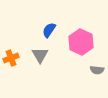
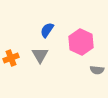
blue semicircle: moved 2 px left
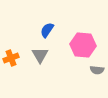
pink hexagon: moved 2 px right, 3 px down; rotated 20 degrees counterclockwise
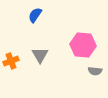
blue semicircle: moved 12 px left, 15 px up
orange cross: moved 3 px down
gray semicircle: moved 2 px left, 1 px down
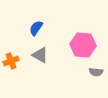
blue semicircle: moved 1 px right, 13 px down
gray triangle: rotated 30 degrees counterclockwise
gray semicircle: moved 1 px right, 1 px down
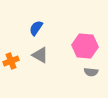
pink hexagon: moved 2 px right, 1 px down
gray semicircle: moved 5 px left
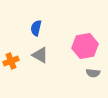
blue semicircle: rotated 21 degrees counterclockwise
pink hexagon: rotated 15 degrees counterclockwise
gray semicircle: moved 2 px right, 1 px down
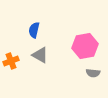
blue semicircle: moved 2 px left, 2 px down
